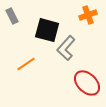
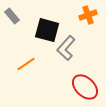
gray rectangle: rotated 14 degrees counterclockwise
red ellipse: moved 2 px left, 4 px down
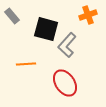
black square: moved 1 px left, 1 px up
gray L-shape: moved 1 px right, 3 px up
orange line: rotated 30 degrees clockwise
red ellipse: moved 20 px left, 4 px up; rotated 12 degrees clockwise
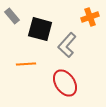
orange cross: moved 2 px right, 2 px down
black square: moved 6 px left
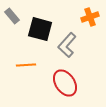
orange line: moved 1 px down
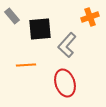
black square: rotated 20 degrees counterclockwise
red ellipse: rotated 16 degrees clockwise
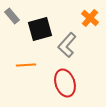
orange cross: moved 1 px down; rotated 30 degrees counterclockwise
black square: rotated 10 degrees counterclockwise
